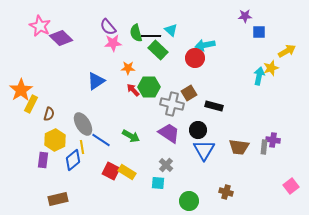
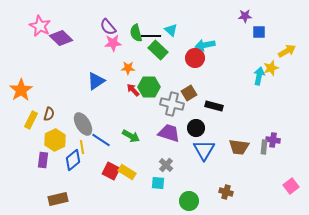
yellow rectangle at (31, 104): moved 16 px down
black circle at (198, 130): moved 2 px left, 2 px up
purple trapezoid at (169, 133): rotated 15 degrees counterclockwise
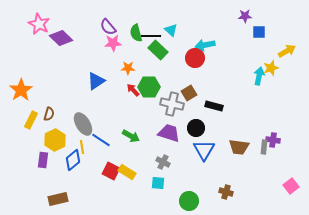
pink star at (40, 26): moved 1 px left, 2 px up
gray cross at (166, 165): moved 3 px left, 3 px up; rotated 16 degrees counterclockwise
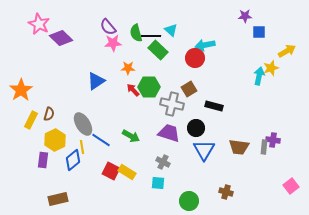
brown square at (189, 93): moved 4 px up
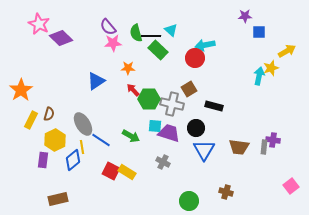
green hexagon at (149, 87): moved 12 px down
cyan square at (158, 183): moved 3 px left, 57 px up
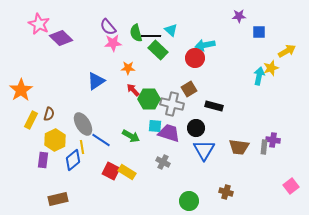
purple star at (245, 16): moved 6 px left
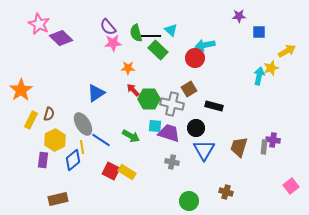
blue triangle at (96, 81): moved 12 px down
brown trapezoid at (239, 147): rotated 100 degrees clockwise
gray cross at (163, 162): moved 9 px right; rotated 16 degrees counterclockwise
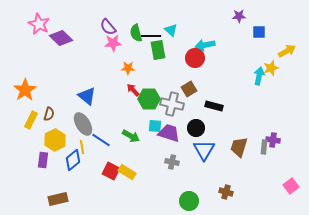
green rectangle at (158, 50): rotated 36 degrees clockwise
orange star at (21, 90): moved 4 px right
blue triangle at (96, 93): moved 9 px left, 3 px down; rotated 48 degrees counterclockwise
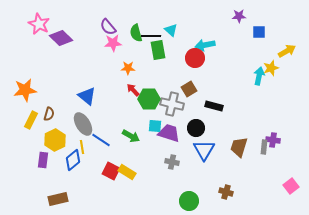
orange star at (25, 90): rotated 25 degrees clockwise
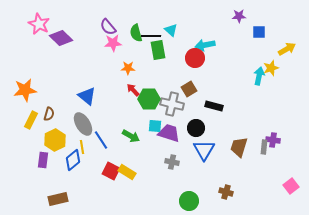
yellow arrow at (287, 51): moved 2 px up
blue line at (101, 140): rotated 24 degrees clockwise
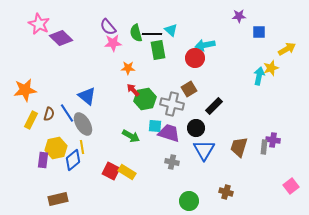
black line at (151, 36): moved 1 px right, 2 px up
green hexagon at (149, 99): moved 4 px left; rotated 10 degrees counterclockwise
black rectangle at (214, 106): rotated 60 degrees counterclockwise
yellow hexagon at (55, 140): moved 1 px right, 8 px down; rotated 15 degrees clockwise
blue line at (101, 140): moved 34 px left, 27 px up
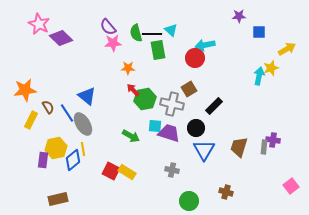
brown semicircle at (49, 114): moved 1 px left, 7 px up; rotated 48 degrees counterclockwise
yellow line at (82, 147): moved 1 px right, 2 px down
gray cross at (172, 162): moved 8 px down
